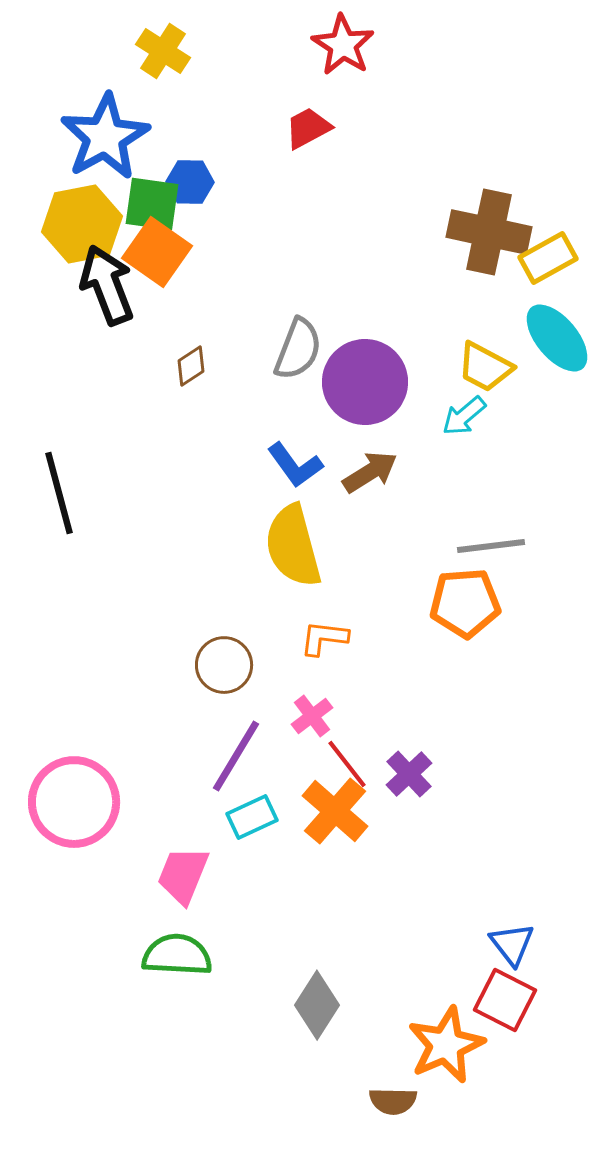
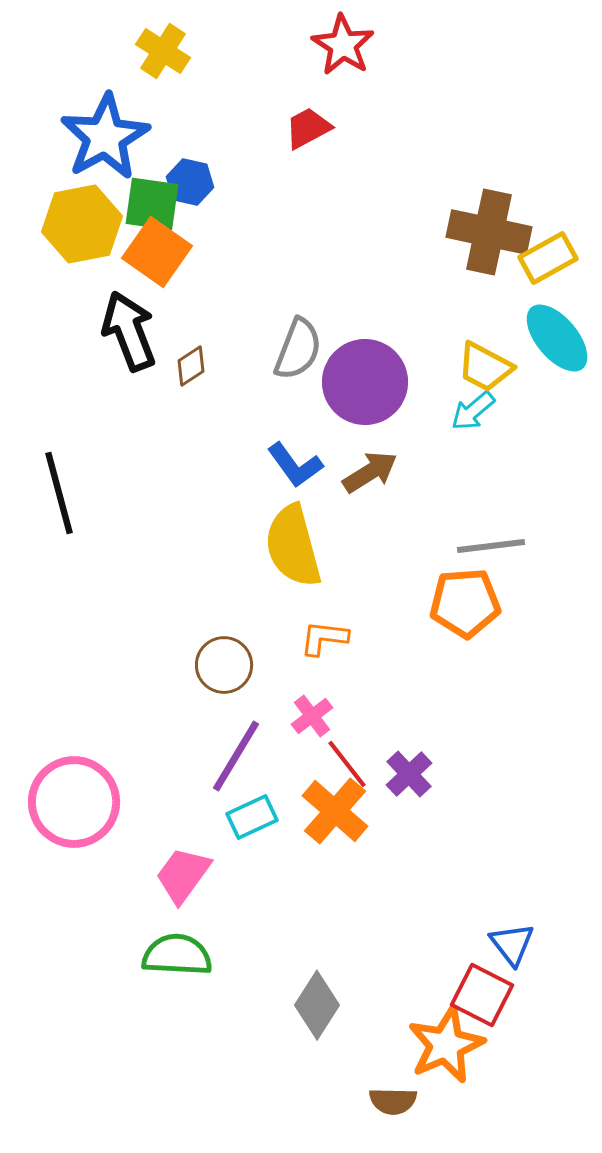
blue hexagon: rotated 12 degrees clockwise
black arrow: moved 22 px right, 46 px down
cyan arrow: moved 9 px right, 5 px up
pink trapezoid: rotated 14 degrees clockwise
red square: moved 23 px left, 5 px up
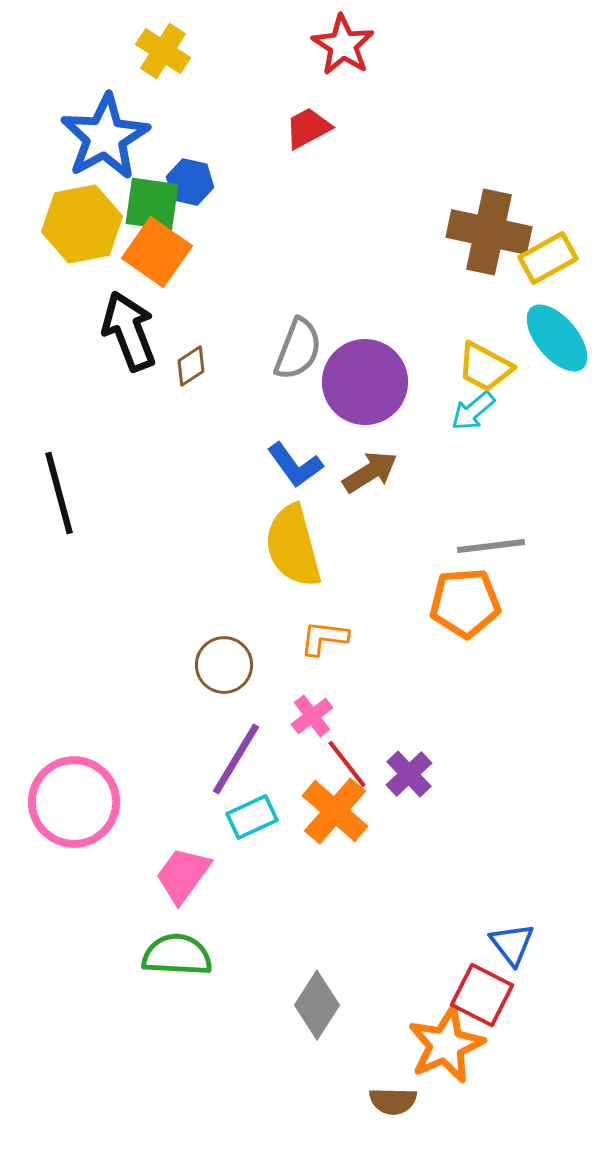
purple line: moved 3 px down
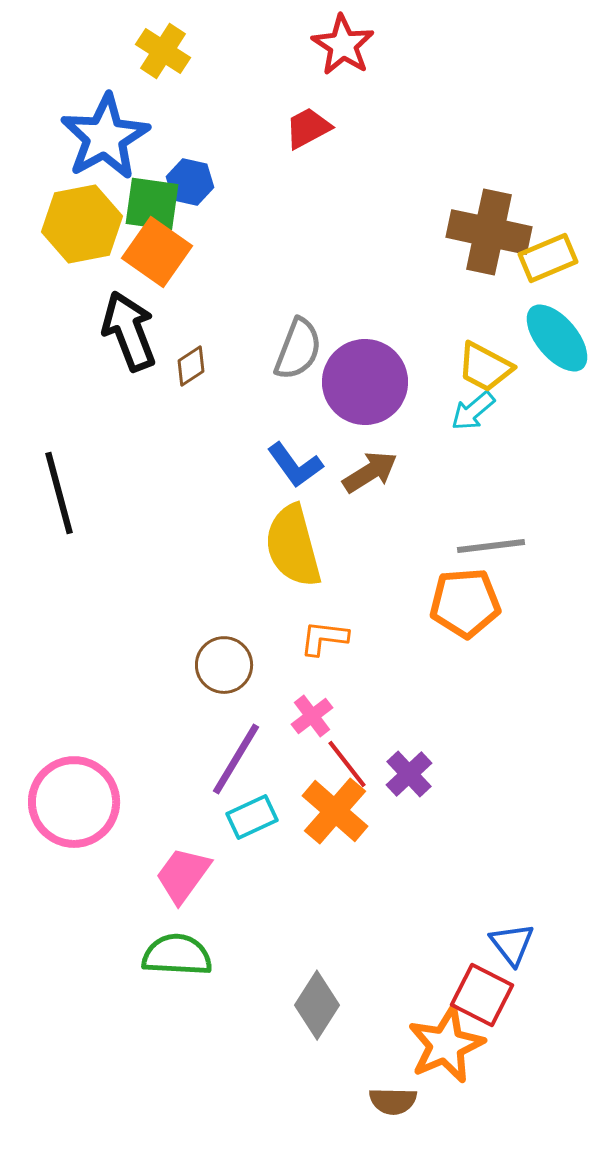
yellow rectangle: rotated 6 degrees clockwise
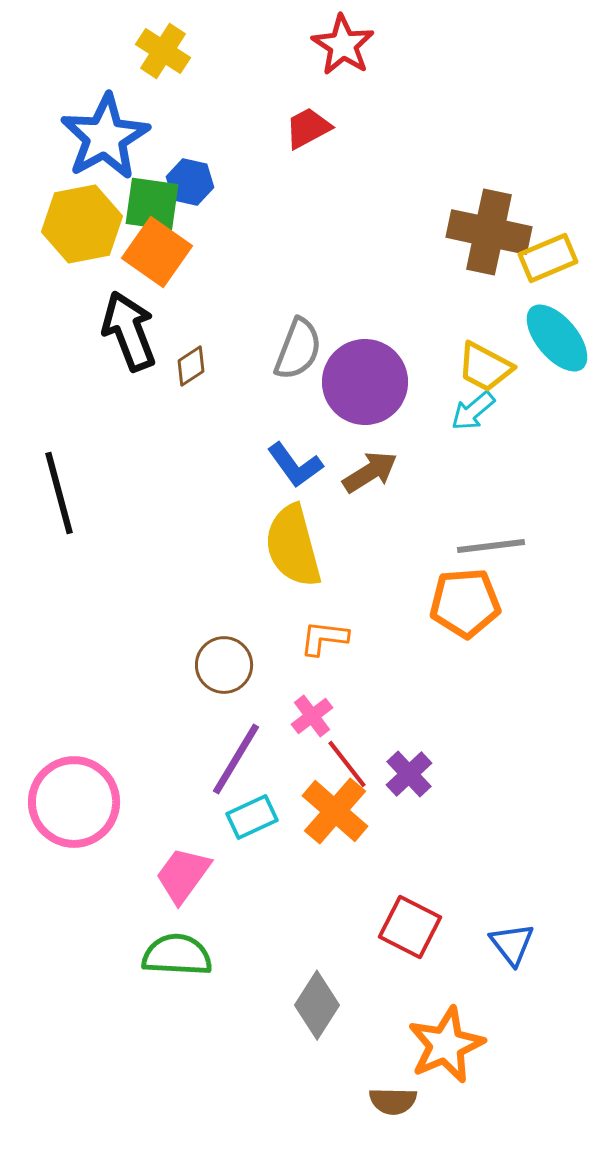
red square: moved 72 px left, 68 px up
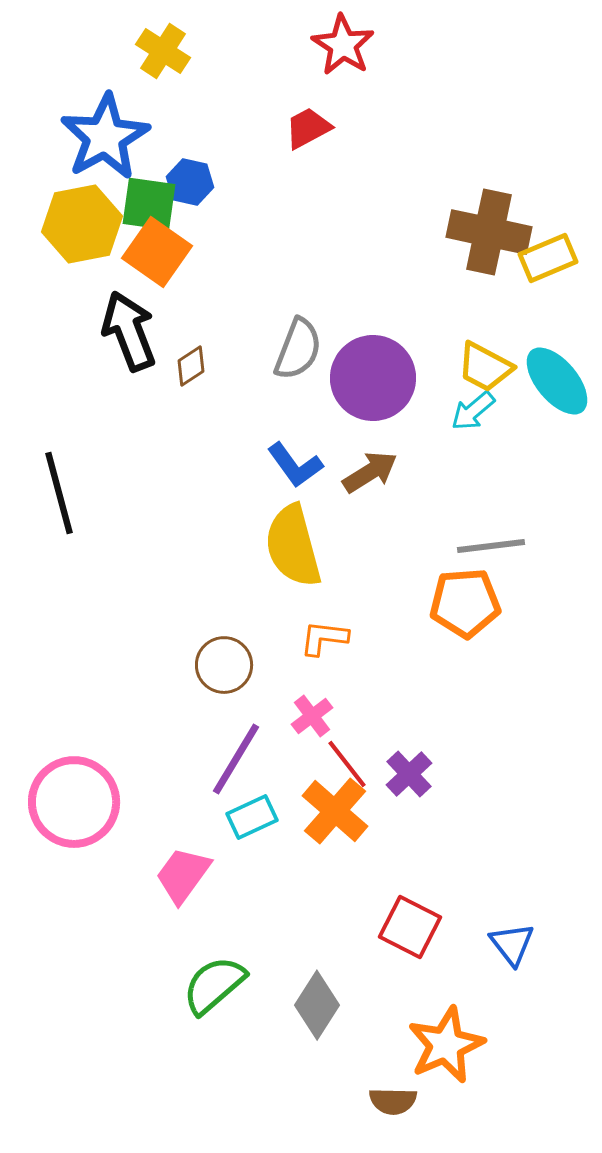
green square: moved 3 px left
cyan ellipse: moved 43 px down
purple circle: moved 8 px right, 4 px up
green semicircle: moved 37 px right, 30 px down; rotated 44 degrees counterclockwise
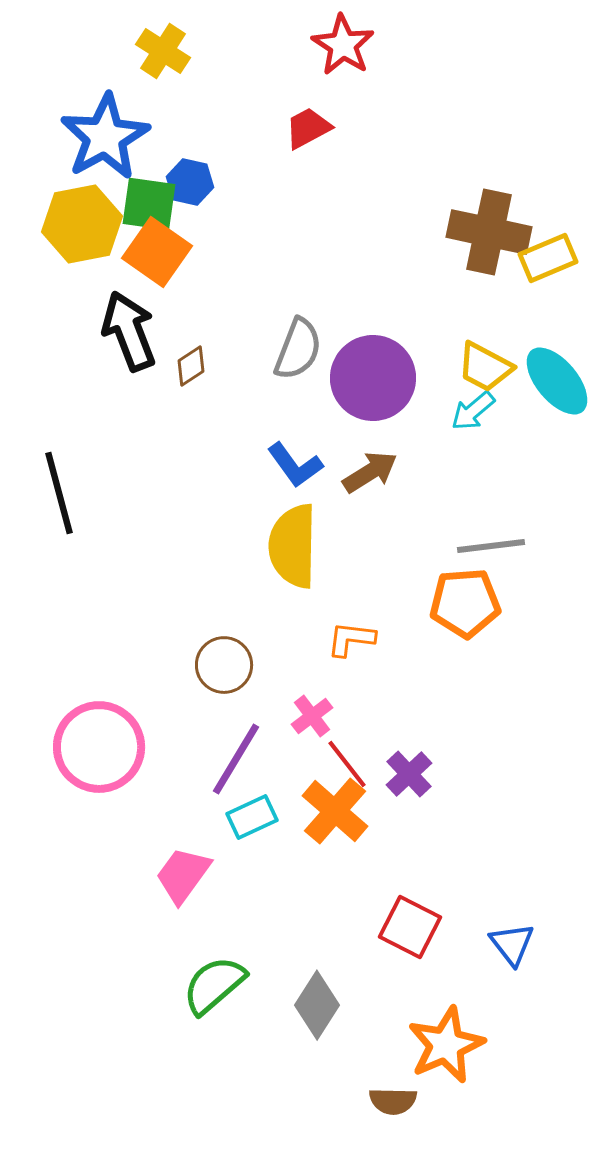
yellow semicircle: rotated 16 degrees clockwise
orange L-shape: moved 27 px right, 1 px down
pink circle: moved 25 px right, 55 px up
